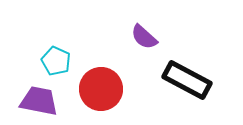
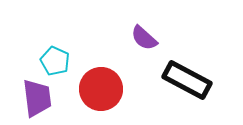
purple semicircle: moved 1 px down
cyan pentagon: moved 1 px left
purple trapezoid: moved 2 px left, 3 px up; rotated 72 degrees clockwise
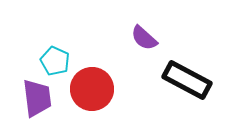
red circle: moved 9 px left
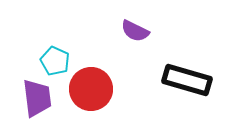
purple semicircle: moved 9 px left, 7 px up; rotated 16 degrees counterclockwise
black rectangle: rotated 12 degrees counterclockwise
red circle: moved 1 px left
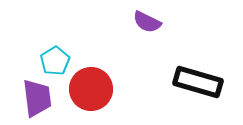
purple semicircle: moved 12 px right, 9 px up
cyan pentagon: rotated 16 degrees clockwise
black rectangle: moved 11 px right, 2 px down
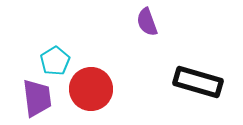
purple semicircle: rotated 44 degrees clockwise
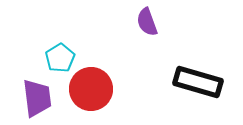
cyan pentagon: moved 5 px right, 3 px up
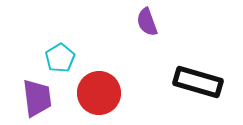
red circle: moved 8 px right, 4 px down
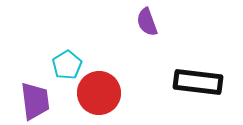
cyan pentagon: moved 7 px right, 7 px down
black rectangle: rotated 9 degrees counterclockwise
purple trapezoid: moved 2 px left, 3 px down
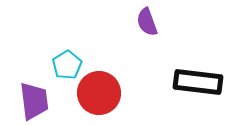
purple trapezoid: moved 1 px left
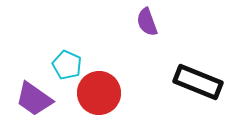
cyan pentagon: rotated 16 degrees counterclockwise
black rectangle: rotated 15 degrees clockwise
purple trapezoid: moved 2 px up; rotated 132 degrees clockwise
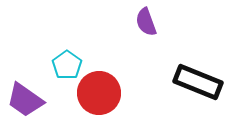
purple semicircle: moved 1 px left
cyan pentagon: rotated 12 degrees clockwise
purple trapezoid: moved 9 px left, 1 px down
